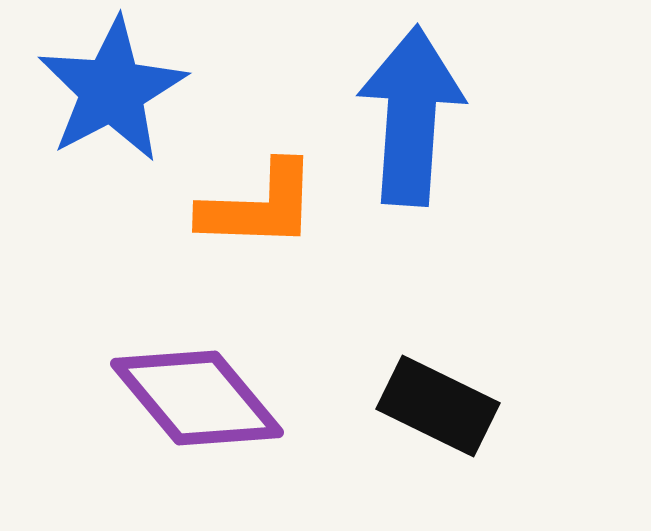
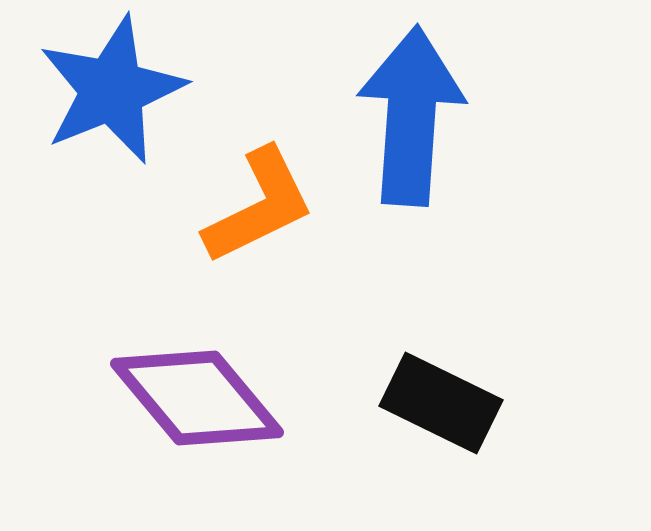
blue star: rotated 6 degrees clockwise
orange L-shape: rotated 28 degrees counterclockwise
black rectangle: moved 3 px right, 3 px up
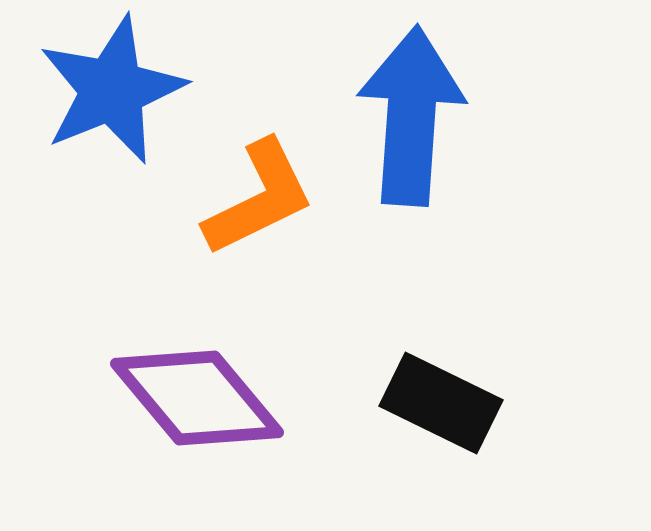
orange L-shape: moved 8 px up
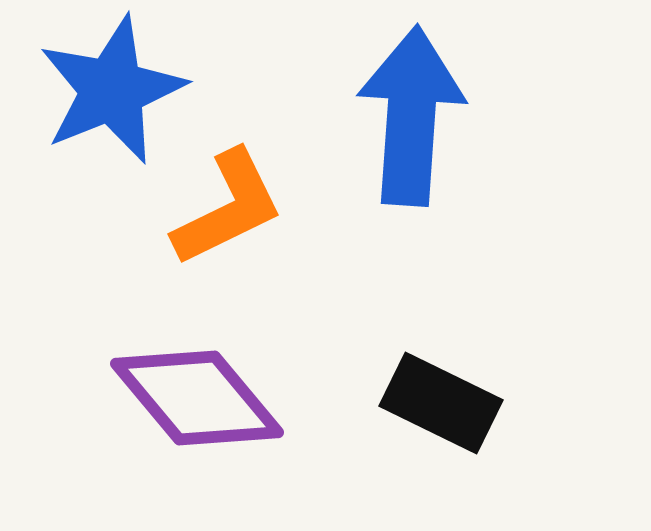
orange L-shape: moved 31 px left, 10 px down
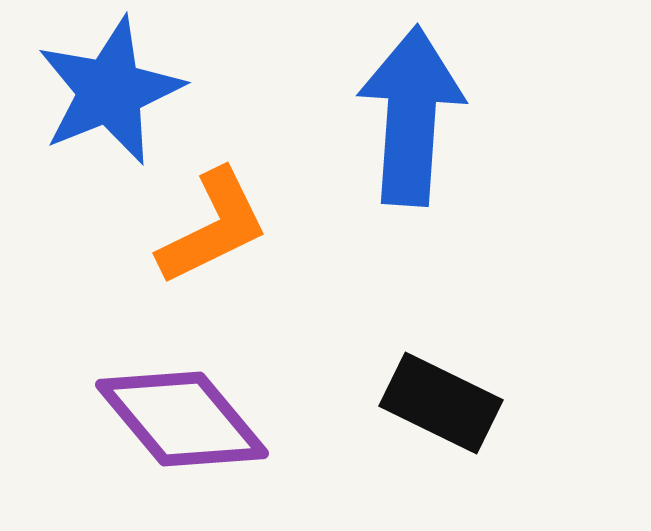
blue star: moved 2 px left, 1 px down
orange L-shape: moved 15 px left, 19 px down
purple diamond: moved 15 px left, 21 px down
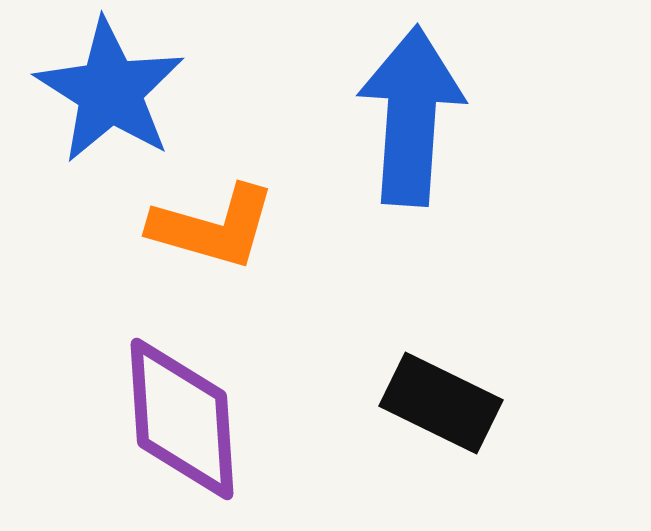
blue star: rotated 18 degrees counterclockwise
orange L-shape: rotated 42 degrees clockwise
purple diamond: rotated 36 degrees clockwise
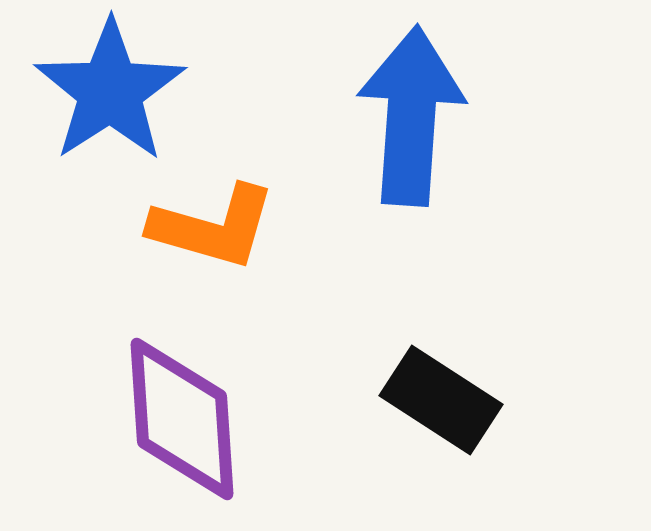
blue star: rotated 7 degrees clockwise
black rectangle: moved 3 px up; rotated 7 degrees clockwise
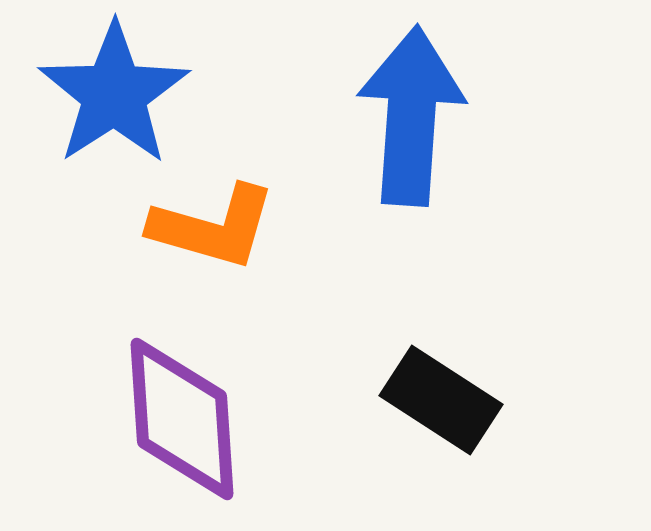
blue star: moved 4 px right, 3 px down
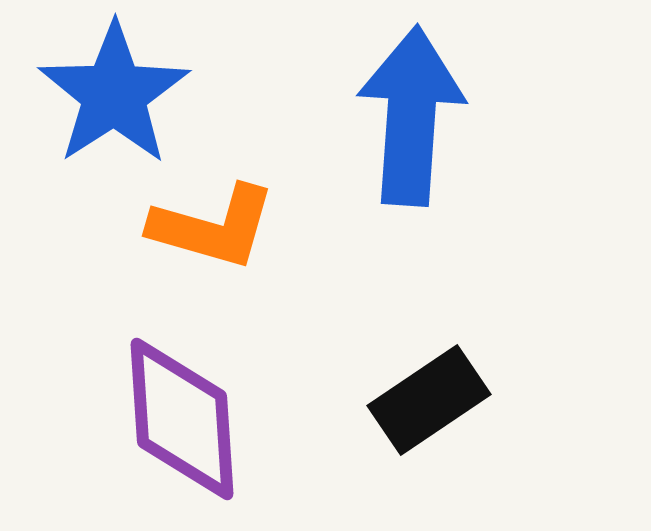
black rectangle: moved 12 px left; rotated 67 degrees counterclockwise
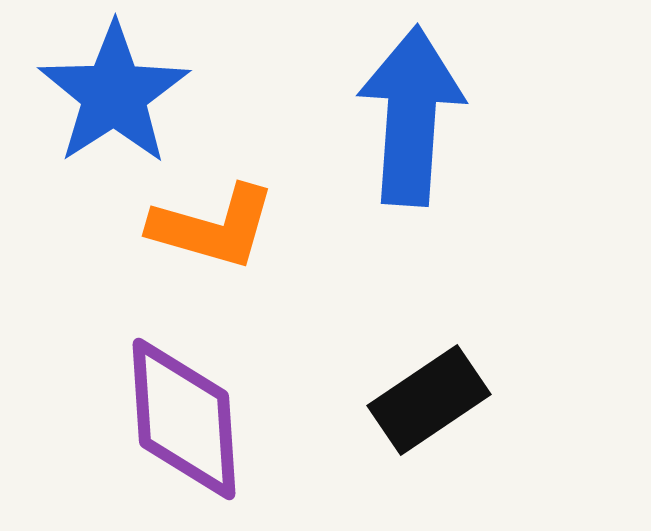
purple diamond: moved 2 px right
